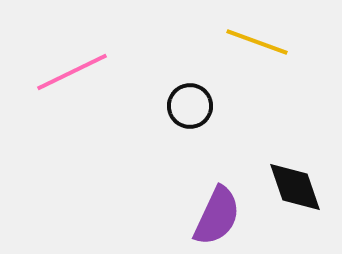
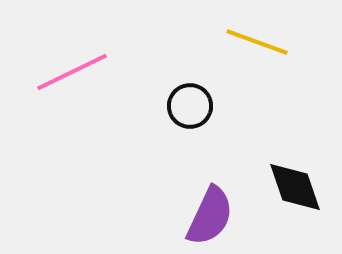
purple semicircle: moved 7 px left
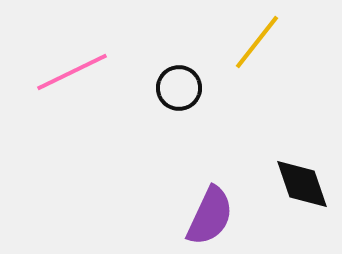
yellow line: rotated 72 degrees counterclockwise
black circle: moved 11 px left, 18 px up
black diamond: moved 7 px right, 3 px up
